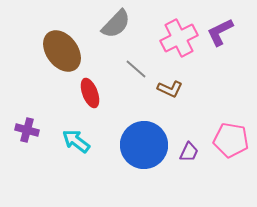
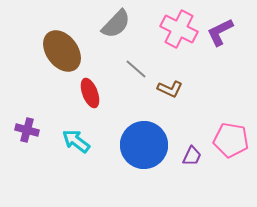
pink cross: moved 9 px up; rotated 36 degrees counterclockwise
purple trapezoid: moved 3 px right, 4 px down
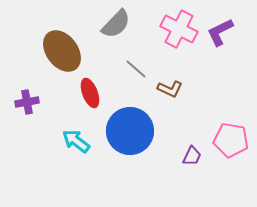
purple cross: moved 28 px up; rotated 25 degrees counterclockwise
blue circle: moved 14 px left, 14 px up
